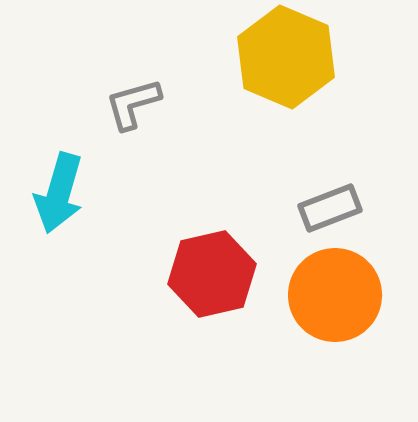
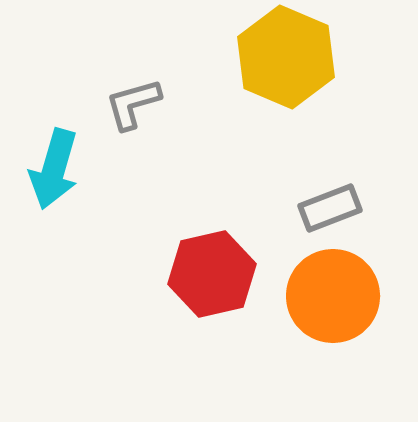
cyan arrow: moved 5 px left, 24 px up
orange circle: moved 2 px left, 1 px down
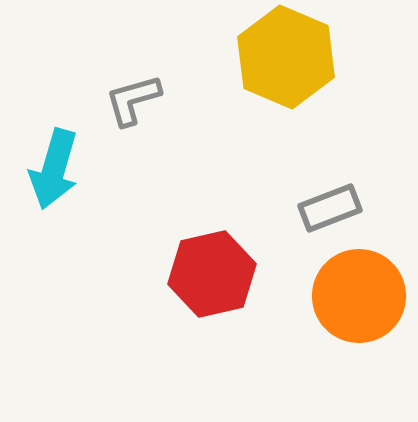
gray L-shape: moved 4 px up
orange circle: moved 26 px right
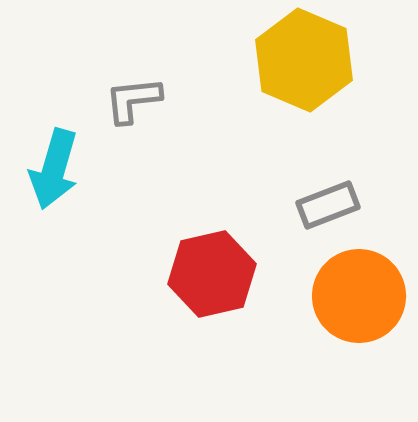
yellow hexagon: moved 18 px right, 3 px down
gray L-shape: rotated 10 degrees clockwise
gray rectangle: moved 2 px left, 3 px up
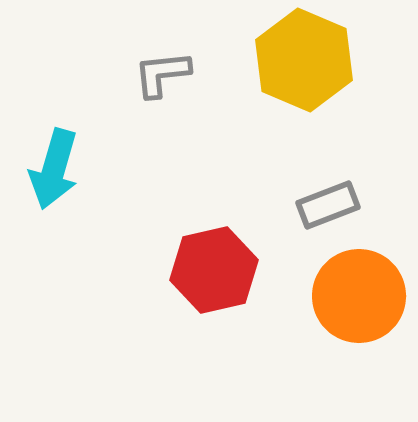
gray L-shape: moved 29 px right, 26 px up
red hexagon: moved 2 px right, 4 px up
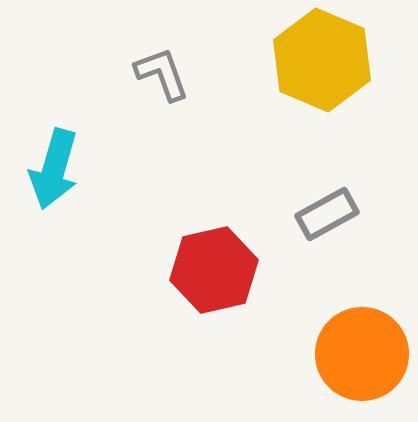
yellow hexagon: moved 18 px right
gray L-shape: rotated 76 degrees clockwise
gray rectangle: moved 1 px left, 9 px down; rotated 8 degrees counterclockwise
orange circle: moved 3 px right, 58 px down
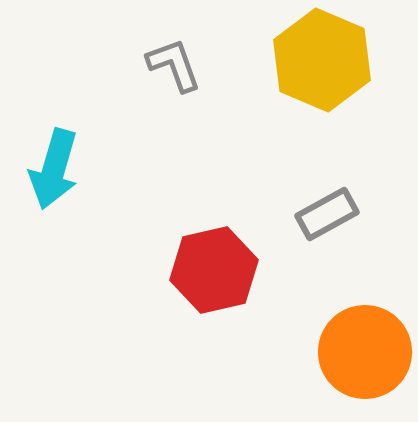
gray L-shape: moved 12 px right, 9 px up
orange circle: moved 3 px right, 2 px up
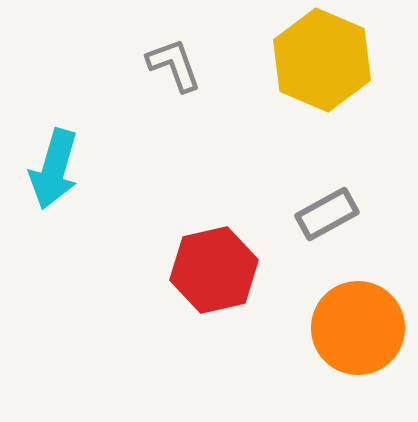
orange circle: moved 7 px left, 24 px up
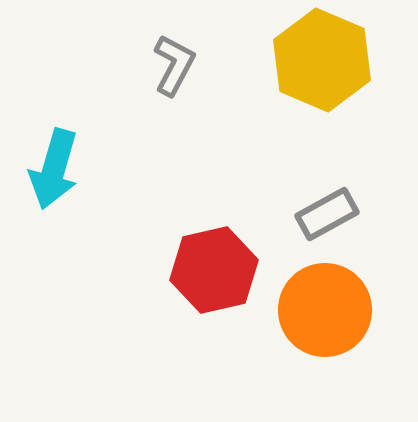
gray L-shape: rotated 48 degrees clockwise
orange circle: moved 33 px left, 18 px up
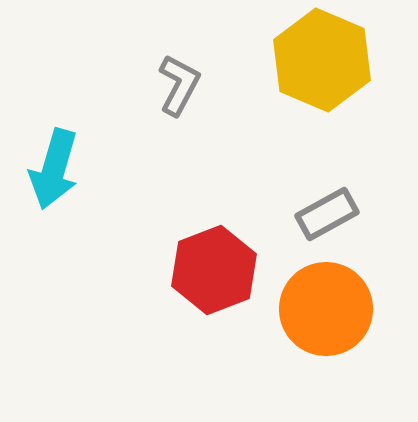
gray L-shape: moved 5 px right, 20 px down
red hexagon: rotated 8 degrees counterclockwise
orange circle: moved 1 px right, 1 px up
